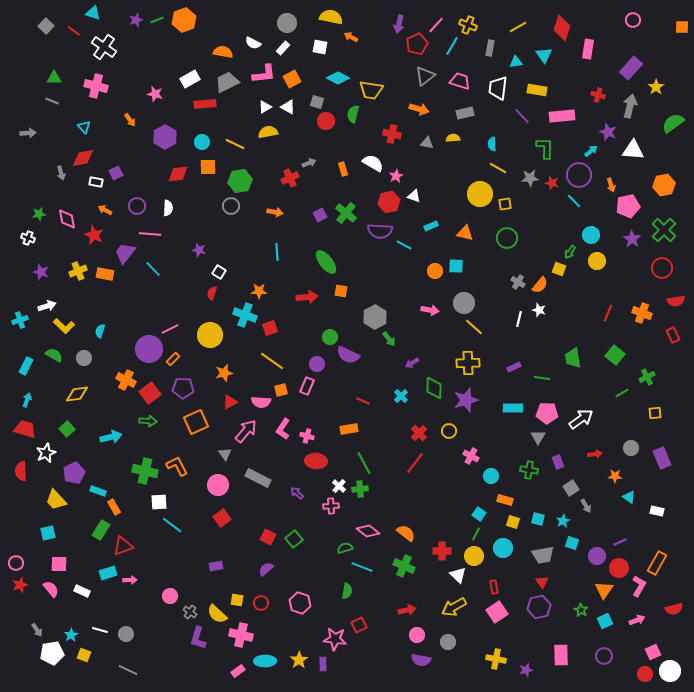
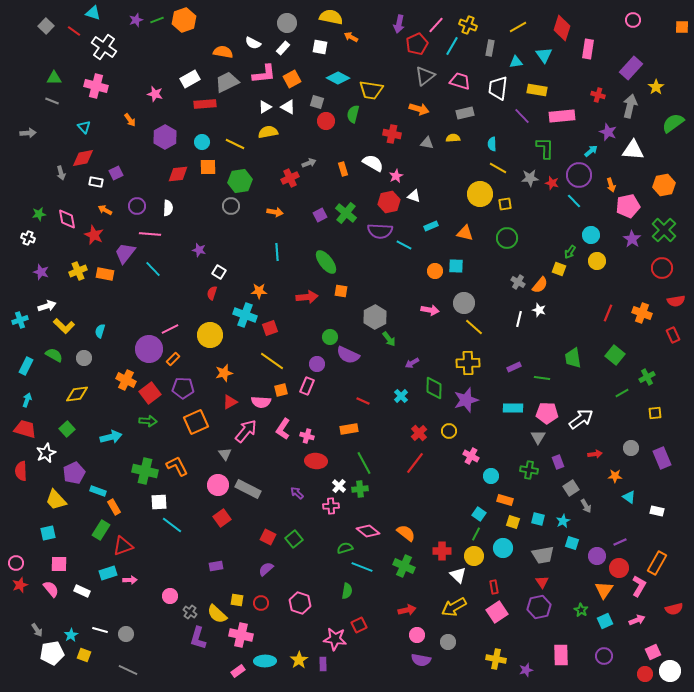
gray rectangle at (258, 478): moved 10 px left, 11 px down
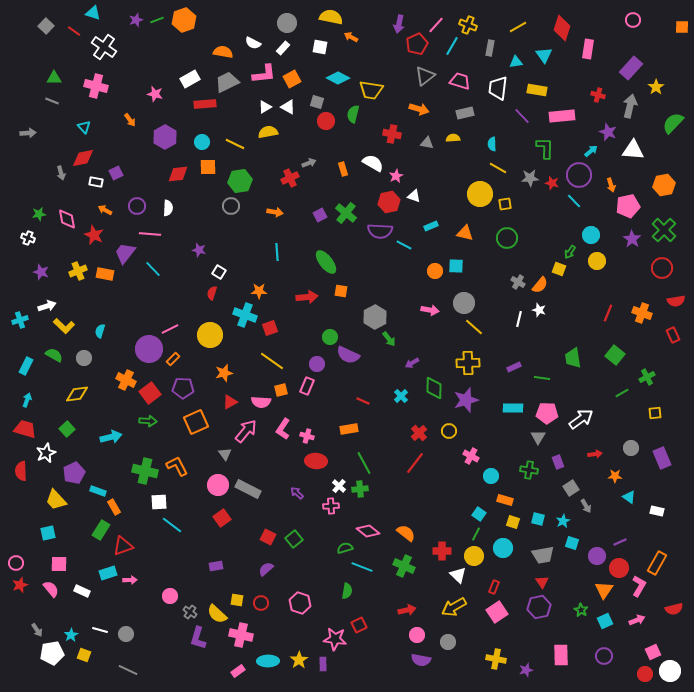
green semicircle at (673, 123): rotated 10 degrees counterclockwise
red rectangle at (494, 587): rotated 32 degrees clockwise
cyan ellipse at (265, 661): moved 3 px right
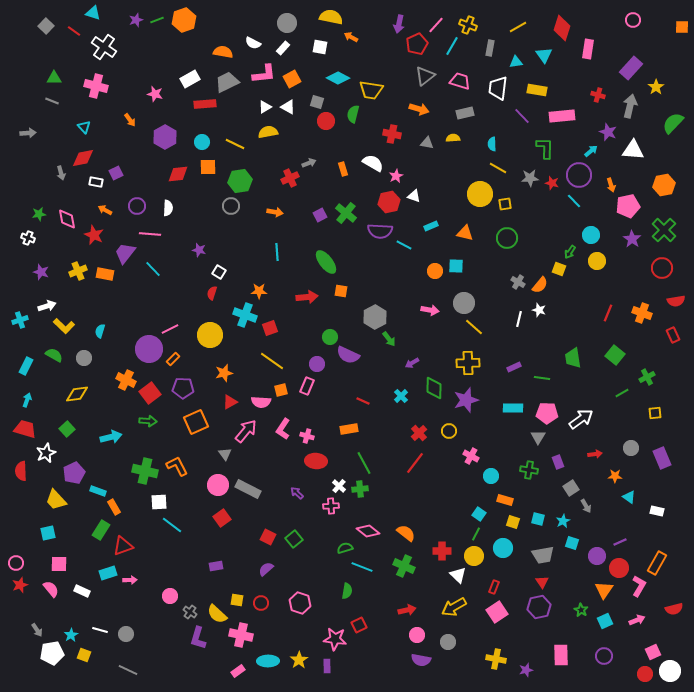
purple rectangle at (323, 664): moved 4 px right, 2 px down
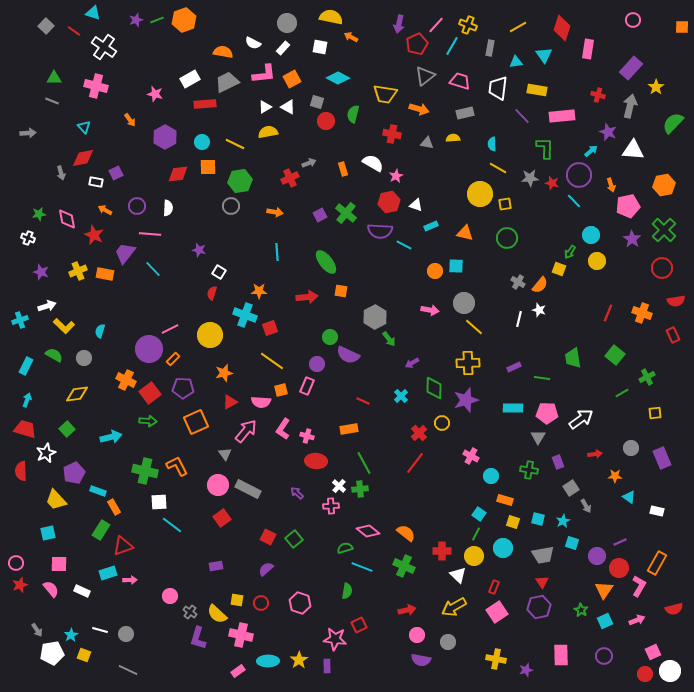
yellow trapezoid at (371, 90): moved 14 px right, 4 px down
white triangle at (414, 196): moved 2 px right, 9 px down
yellow circle at (449, 431): moved 7 px left, 8 px up
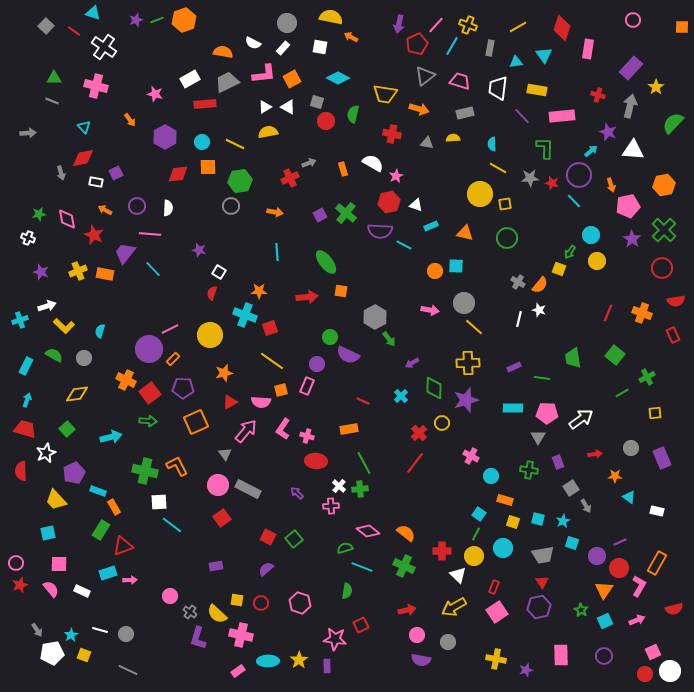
red square at (359, 625): moved 2 px right
